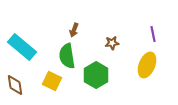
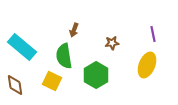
green semicircle: moved 3 px left
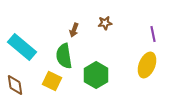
brown star: moved 7 px left, 20 px up
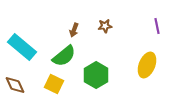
brown star: moved 3 px down
purple line: moved 4 px right, 8 px up
green semicircle: rotated 120 degrees counterclockwise
yellow square: moved 2 px right, 3 px down
brown diamond: rotated 15 degrees counterclockwise
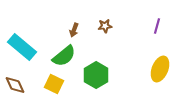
purple line: rotated 28 degrees clockwise
yellow ellipse: moved 13 px right, 4 px down
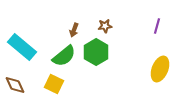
green hexagon: moved 23 px up
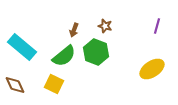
brown star: rotated 24 degrees clockwise
green hexagon: rotated 10 degrees counterclockwise
yellow ellipse: moved 8 px left; rotated 35 degrees clockwise
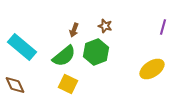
purple line: moved 6 px right, 1 px down
green hexagon: rotated 20 degrees clockwise
yellow square: moved 14 px right
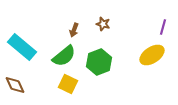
brown star: moved 2 px left, 2 px up
green hexagon: moved 3 px right, 10 px down
yellow ellipse: moved 14 px up
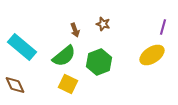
brown arrow: moved 1 px right; rotated 40 degrees counterclockwise
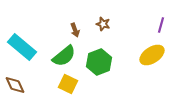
purple line: moved 2 px left, 2 px up
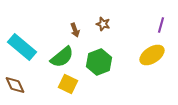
green semicircle: moved 2 px left, 1 px down
